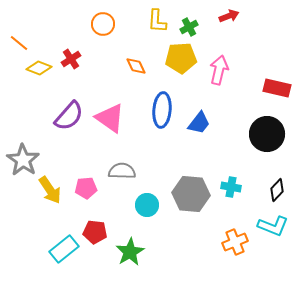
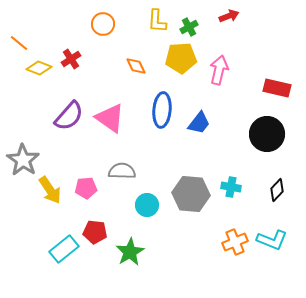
cyan L-shape: moved 1 px left, 14 px down
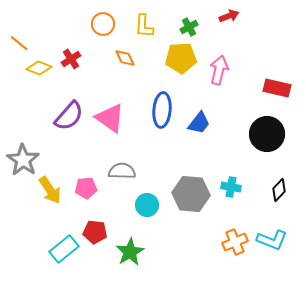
yellow L-shape: moved 13 px left, 5 px down
orange diamond: moved 11 px left, 8 px up
black diamond: moved 2 px right
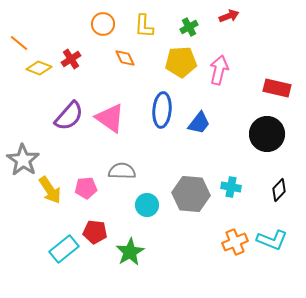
yellow pentagon: moved 4 px down
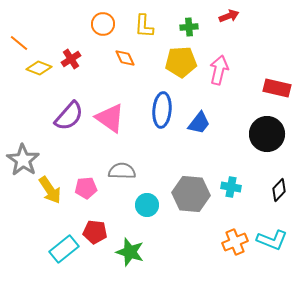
green cross: rotated 24 degrees clockwise
green star: rotated 24 degrees counterclockwise
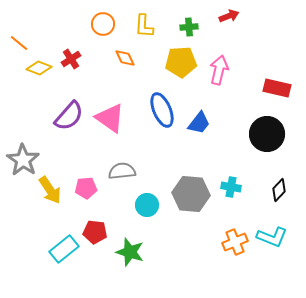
blue ellipse: rotated 28 degrees counterclockwise
gray semicircle: rotated 8 degrees counterclockwise
cyan L-shape: moved 3 px up
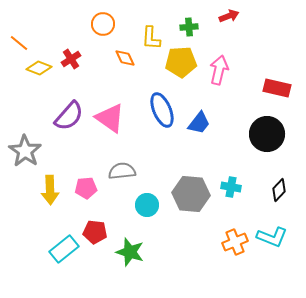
yellow L-shape: moved 7 px right, 12 px down
gray star: moved 2 px right, 9 px up
yellow arrow: rotated 32 degrees clockwise
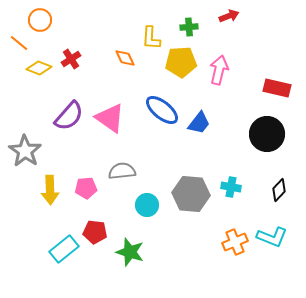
orange circle: moved 63 px left, 4 px up
blue ellipse: rotated 28 degrees counterclockwise
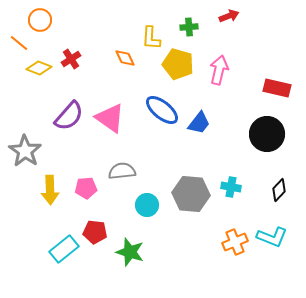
yellow pentagon: moved 3 px left, 2 px down; rotated 20 degrees clockwise
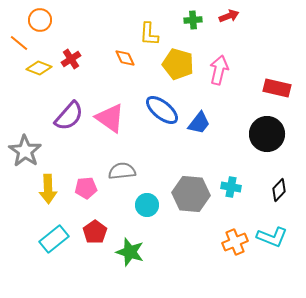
green cross: moved 4 px right, 7 px up
yellow L-shape: moved 2 px left, 4 px up
yellow arrow: moved 2 px left, 1 px up
red pentagon: rotated 30 degrees clockwise
cyan rectangle: moved 10 px left, 10 px up
